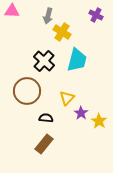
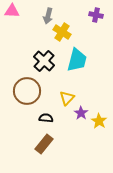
purple cross: rotated 16 degrees counterclockwise
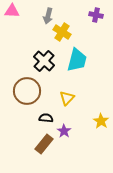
purple star: moved 17 px left, 18 px down
yellow star: moved 2 px right
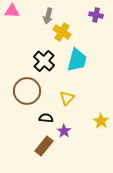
brown rectangle: moved 2 px down
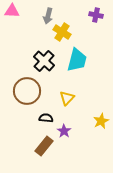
yellow star: rotated 14 degrees clockwise
